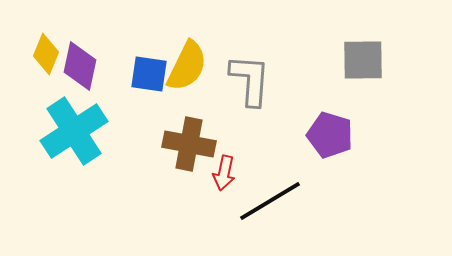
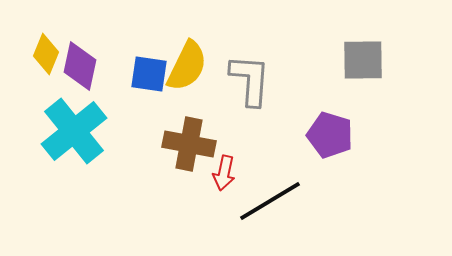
cyan cross: rotated 6 degrees counterclockwise
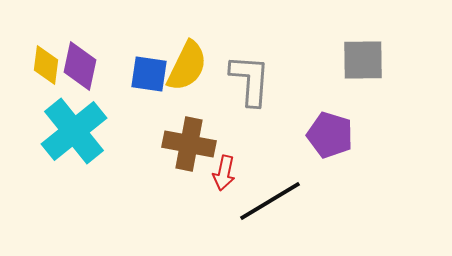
yellow diamond: moved 11 px down; rotated 15 degrees counterclockwise
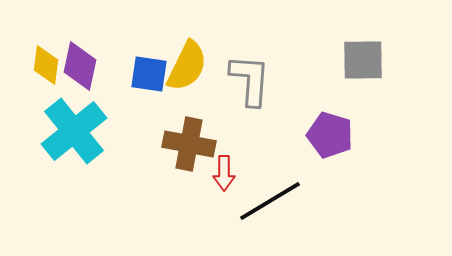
red arrow: rotated 12 degrees counterclockwise
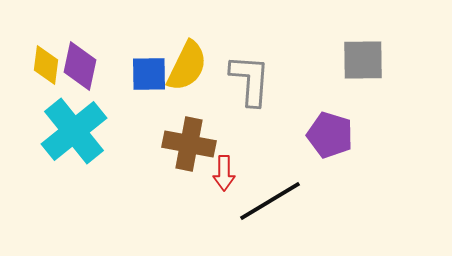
blue square: rotated 9 degrees counterclockwise
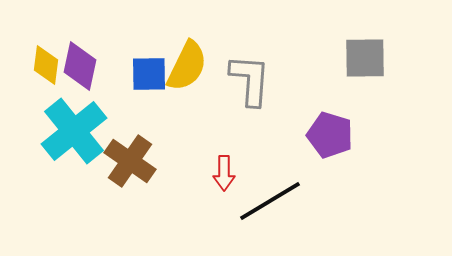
gray square: moved 2 px right, 2 px up
brown cross: moved 59 px left, 17 px down; rotated 24 degrees clockwise
